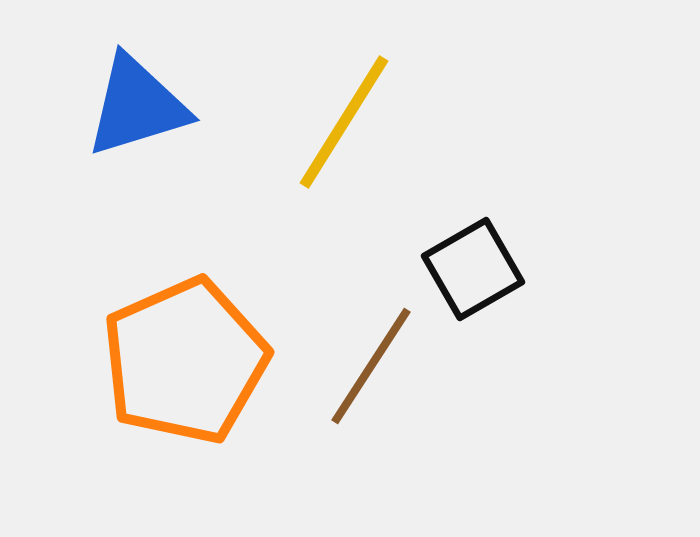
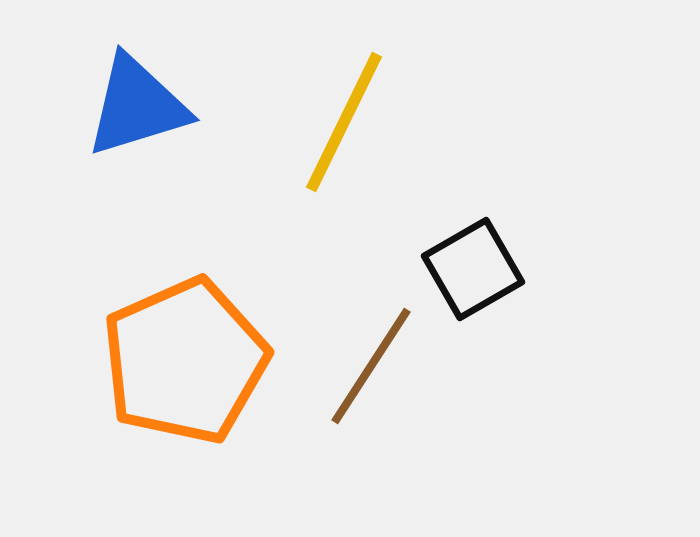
yellow line: rotated 6 degrees counterclockwise
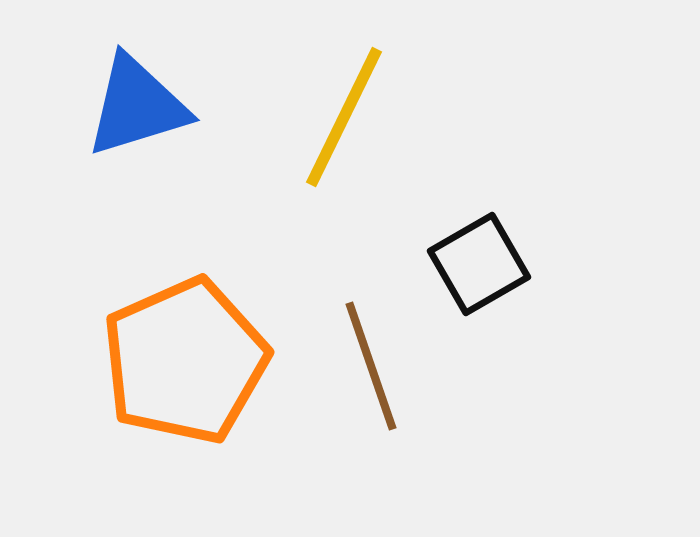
yellow line: moved 5 px up
black square: moved 6 px right, 5 px up
brown line: rotated 52 degrees counterclockwise
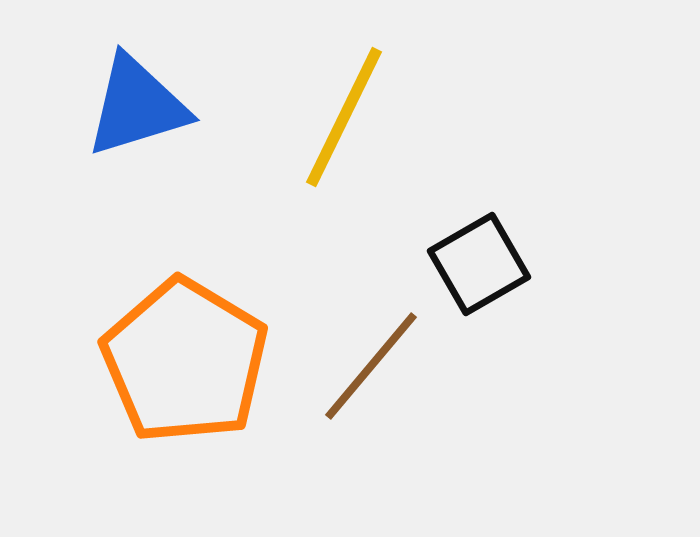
orange pentagon: rotated 17 degrees counterclockwise
brown line: rotated 59 degrees clockwise
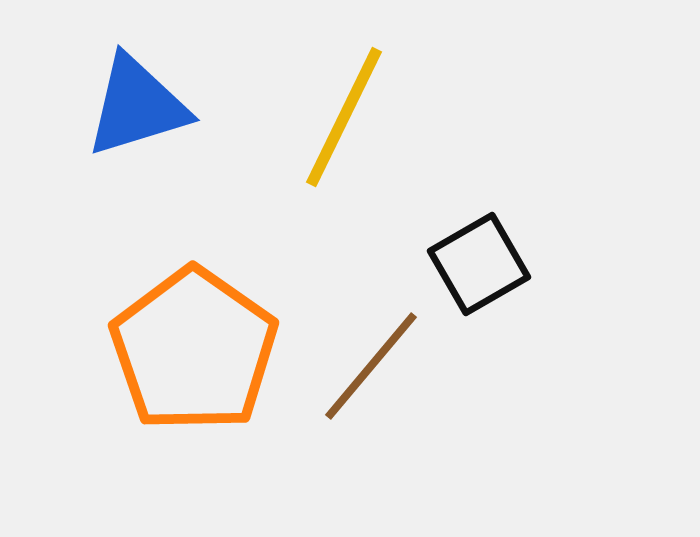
orange pentagon: moved 9 px right, 11 px up; rotated 4 degrees clockwise
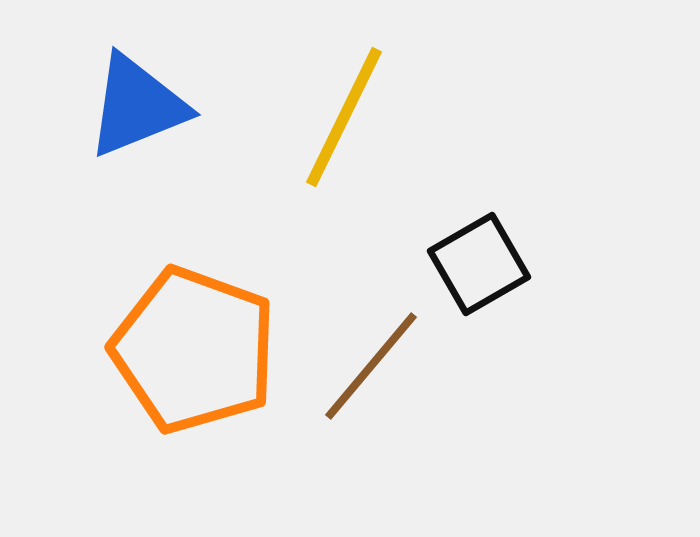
blue triangle: rotated 5 degrees counterclockwise
orange pentagon: rotated 15 degrees counterclockwise
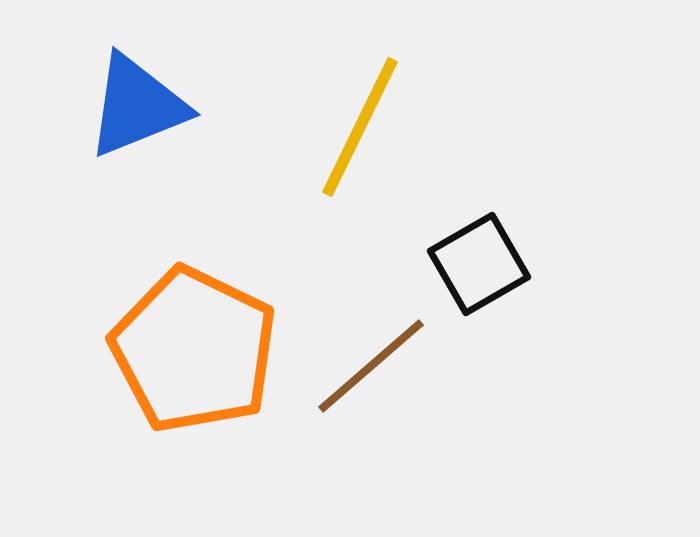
yellow line: moved 16 px right, 10 px down
orange pentagon: rotated 6 degrees clockwise
brown line: rotated 9 degrees clockwise
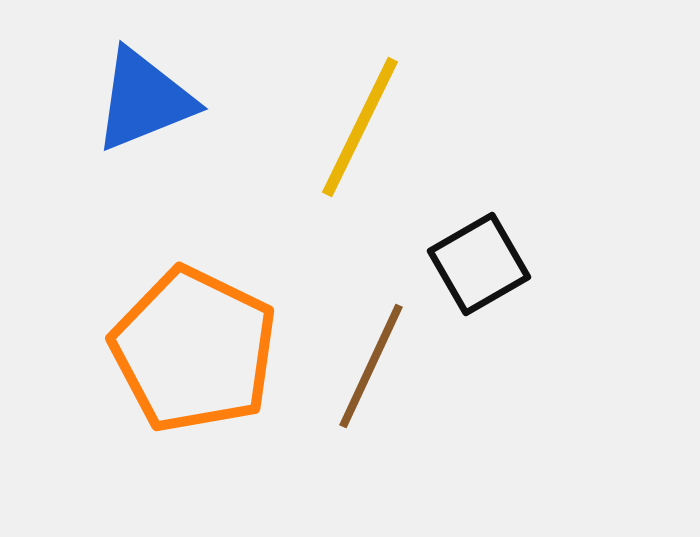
blue triangle: moved 7 px right, 6 px up
brown line: rotated 24 degrees counterclockwise
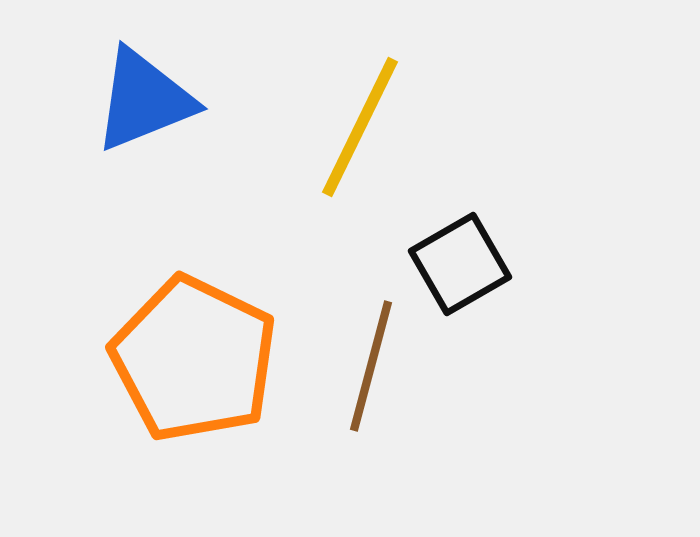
black square: moved 19 px left
orange pentagon: moved 9 px down
brown line: rotated 10 degrees counterclockwise
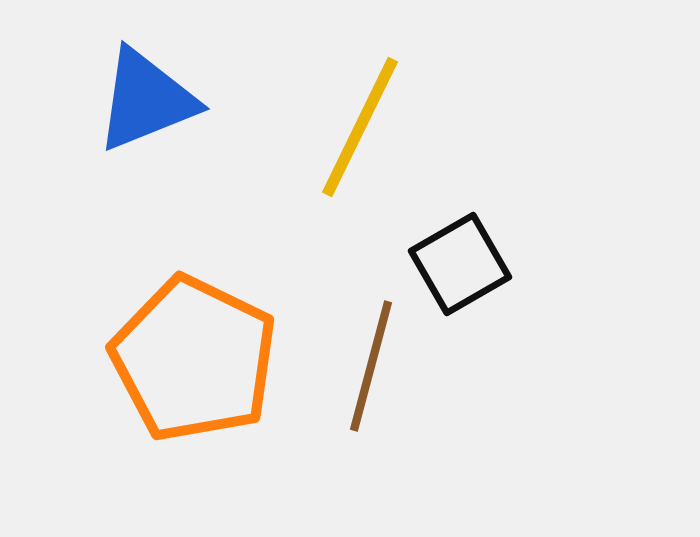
blue triangle: moved 2 px right
